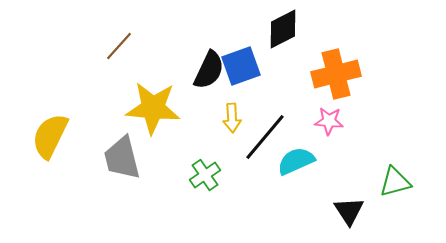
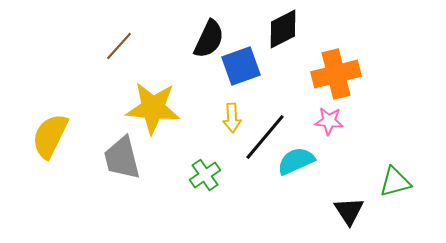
black semicircle: moved 31 px up
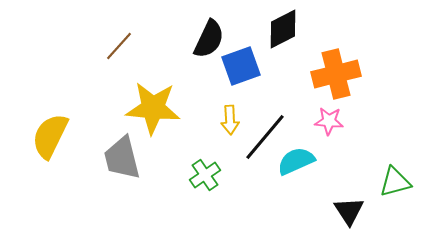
yellow arrow: moved 2 px left, 2 px down
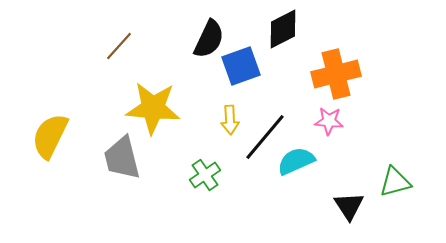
black triangle: moved 5 px up
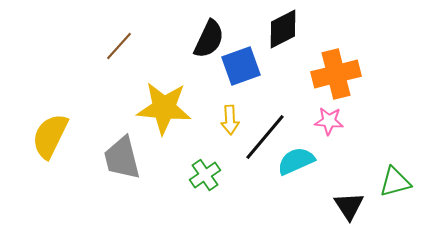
yellow star: moved 11 px right
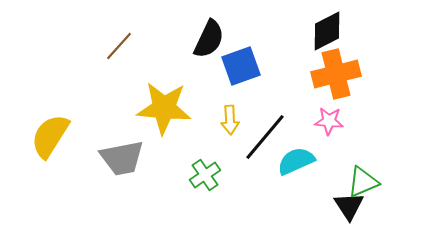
black diamond: moved 44 px right, 2 px down
yellow semicircle: rotated 6 degrees clockwise
gray trapezoid: rotated 87 degrees counterclockwise
green triangle: moved 32 px left; rotated 8 degrees counterclockwise
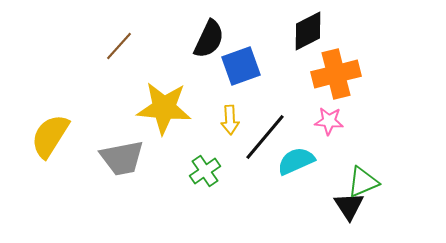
black diamond: moved 19 px left
green cross: moved 4 px up
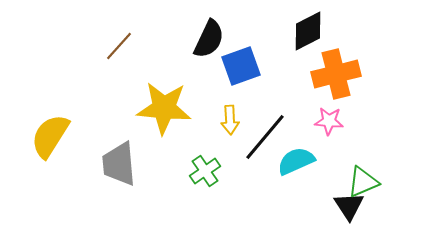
gray trapezoid: moved 3 px left, 6 px down; rotated 96 degrees clockwise
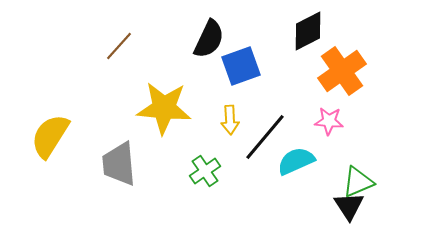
orange cross: moved 6 px right, 3 px up; rotated 21 degrees counterclockwise
green triangle: moved 5 px left
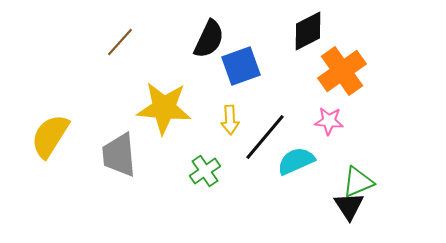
brown line: moved 1 px right, 4 px up
gray trapezoid: moved 9 px up
